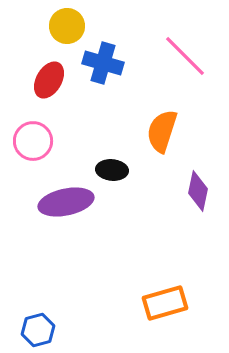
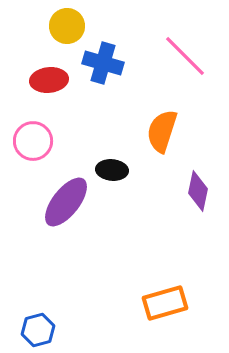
red ellipse: rotated 54 degrees clockwise
purple ellipse: rotated 40 degrees counterclockwise
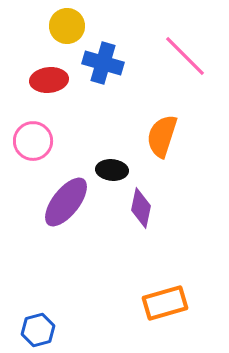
orange semicircle: moved 5 px down
purple diamond: moved 57 px left, 17 px down
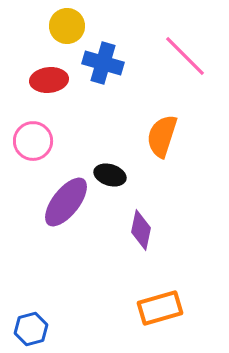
black ellipse: moved 2 px left, 5 px down; rotated 12 degrees clockwise
purple diamond: moved 22 px down
orange rectangle: moved 5 px left, 5 px down
blue hexagon: moved 7 px left, 1 px up
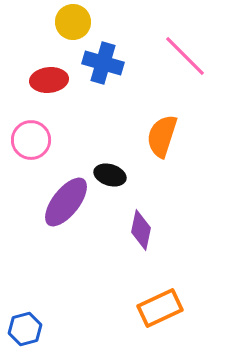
yellow circle: moved 6 px right, 4 px up
pink circle: moved 2 px left, 1 px up
orange rectangle: rotated 9 degrees counterclockwise
blue hexagon: moved 6 px left
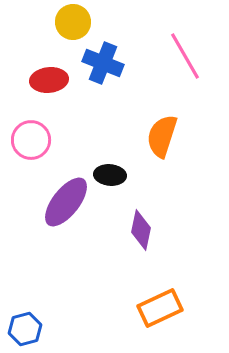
pink line: rotated 15 degrees clockwise
blue cross: rotated 6 degrees clockwise
black ellipse: rotated 12 degrees counterclockwise
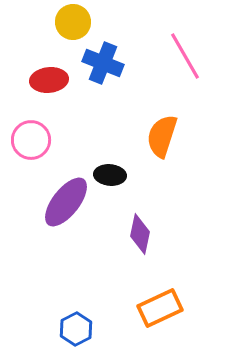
purple diamond: moved 1 px left, 4 px down
blue hexagon: moved 51 px right; rotated 12 degrees counterclockwise
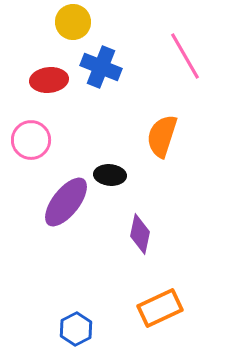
blue cross: moved 2 px left, 4 px down
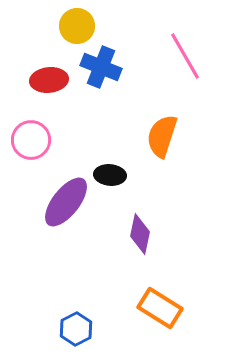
yellow circle: moved 4 px right, 4 px down
orange rectangle: rotated 57 degrees clockwise
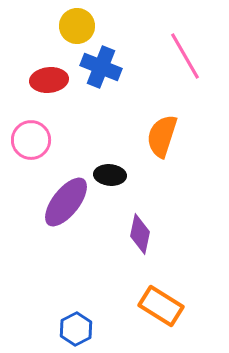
orange rectangle: moved 1 px right, 2 px up
